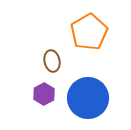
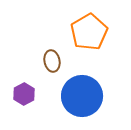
purple hexagon: moved 20 px left
blue circle: moved 6 px left, 2 px up
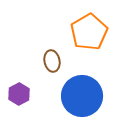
purple hexagon: moved 5 px left
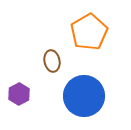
blue circle: moved 2 px right
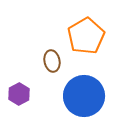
orange pentagon: moved 3 px left, 4 px down
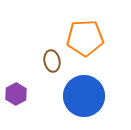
orange pentagon: moved 1 px left, 2 px down; rotated 27 degrees clockwise
purple hexagon: moved 3 px left
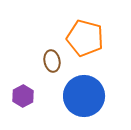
orange pentagon: rotated 18 degrees clockwise
purple hexagon: moved 7 px right, 2 px down
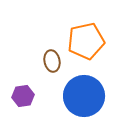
orange pentagon: moved 1 px right, 3 px down; rotated 27 degrees counterclockwise
purple hexagon: rotated 20 degrees clockwise
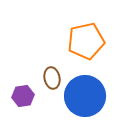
brown ellipse: moved 17 px down
blue circle: moved 1 px right
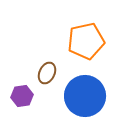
brown ellipse: moved 5 px left, 5 px up; rotated 35 degrees clockwise
purple hexagon: moved 1 px left
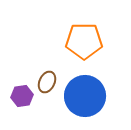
orange pentagon: moved 2 px left; rotated 12 degrees clockwise
brown ellipse: moved 9 px down
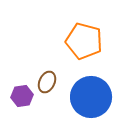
orange pentagon: rotated 15 degrees clockwise
blue circle: moved 6 px right, 1 px down
